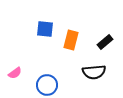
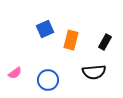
blue square: rotated 30 degrees counterclockwise
black rectangle: rotated 21 degrees counterclockwise
blue circle: moved 1 px right, 5 px up
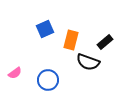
black rectangle: rotated 21 degrees clockwise
black semicircle: moved 6 px left, 10 px up; rotated 25 degrees clockwise
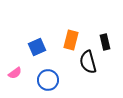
blue square: moved 8 px left, 18 px down
black rectangle: rotated 63 degrees counterclockwise
black semicircle: rotated 55 degrees clockwise
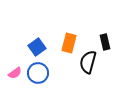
orange rectangle: moved 2 px left, 3 px down
blue square: rotated 12 degrees counterclockwise
black semicircle: rotated 30 degrees clockwise
blue circle: moved 10 px left, 7 px up
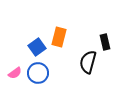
orange rectangle: moved 10 px left, 6 px up
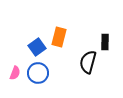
black rectangle: rotated 14 degrees clockwise
pink semicircle: rotated 32 degrees counterclockwise
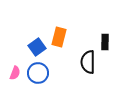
black semicircle: rotated 15 degrees counterclockwise
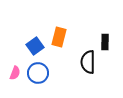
blue square: moved 2 px left, 1 px up
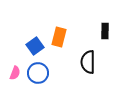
black rectangle: moved 11 px up
